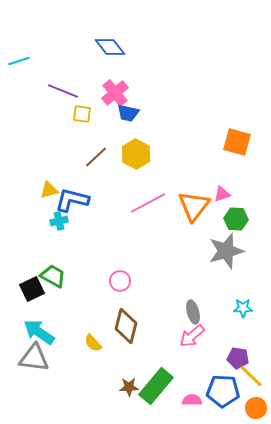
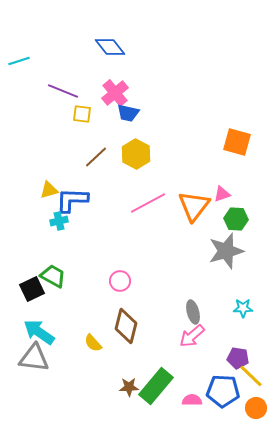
blue L-shape: rotated 12 degrees counterclockwise
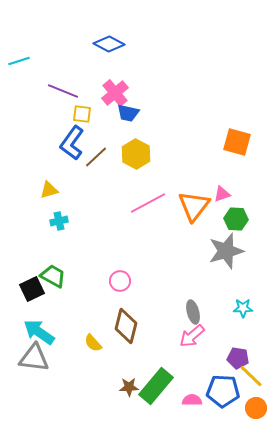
blue diamond: moved 1 px left, 3 px up; rotated 24 degrees counterclockwise
blue L-shape: moved 57 px up; rotated 56 degrees counterclockwise
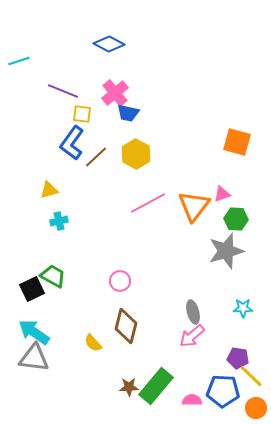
cyan arrow: moved 5 px left
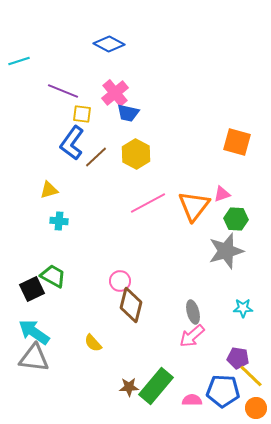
cyan cross: rotated 18 degrees clockwise
brown diamond: moved 5 px right, 21 px up
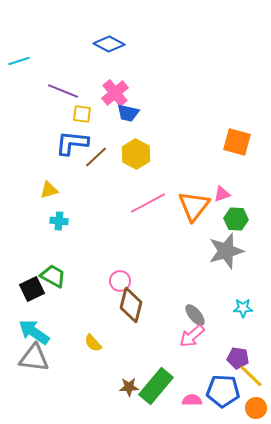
blue L-shape: rotated 60 degrees clockwise
gray ellipse: moved 2 px right, 3 px down; rotated 25 degrees counterclockwise
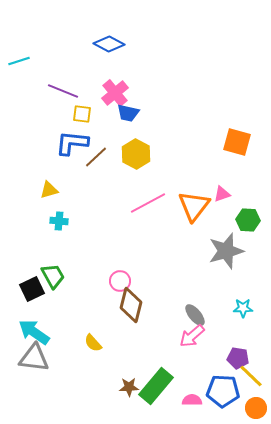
green hexagon: moved 12 px right, 1 px down
green trapezoid: rotated 32 degrees clockwise
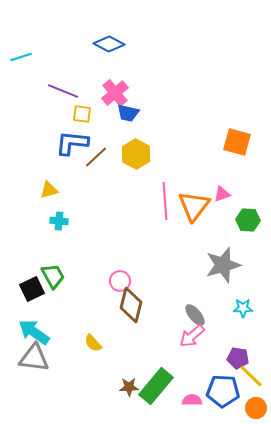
cyan line: moved 2 px right, 4 px up
pink line: moved 17 px right, 2 px up; rotated 66 degrees counterclockwise
gray star: moved 3 px left, 14 px down
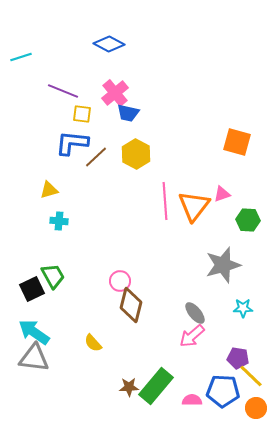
gray ellipse: moved 2 px up
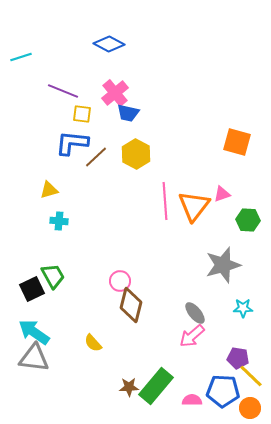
orange circle: moved 6 px left
